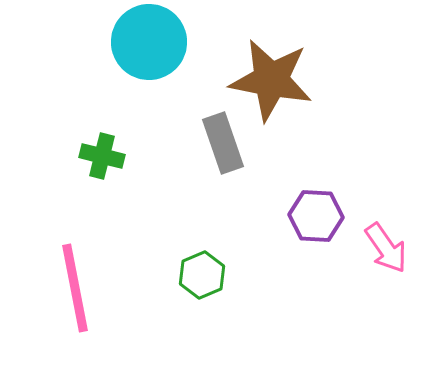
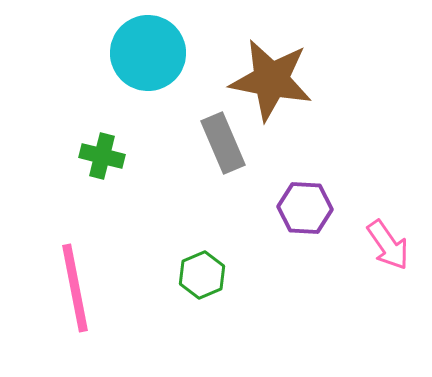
cyan circle: moved 1 px left, 11 px down
gray rectangle: rotated 4 degrees counterclockwise
purple hexagon: moved 11 px left, 8 px up
pink arrow: moved 2 px right, 3 px up
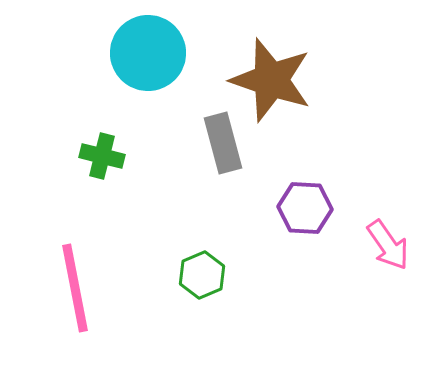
brown star: rotated 8 degrees clockwise
gray rectangle: rotated 8 degrees clockwise
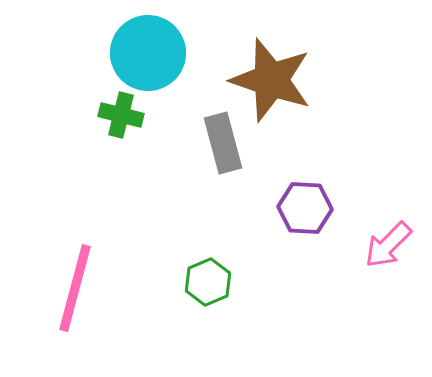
green cross: moved 19 px right, 41 px up
pink arrow: rotated 80 degrees clockwise
green hexagon: moved 6 px right, 7 px down
pink line: rotated 26 degrees clockwise
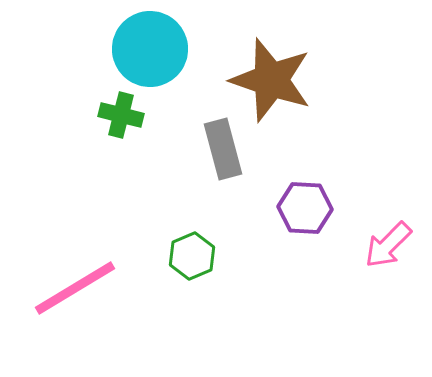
cyan circle: moved 2 px right, 4 px up
gray rectangle: moved 6 px down
green hexagon: moved 16 px left, 26 px up
pink line: rotated 44 degrees clockwise
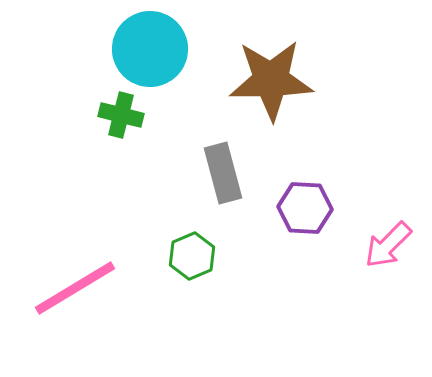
brown star: rotated 20 degrees counterclockwise
gray rectangle: moved 24 px down
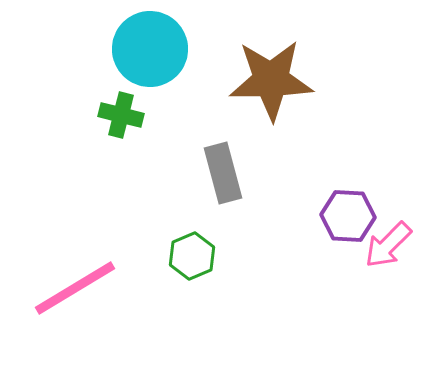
purple hexagon: moved 43 px right, 8 px down
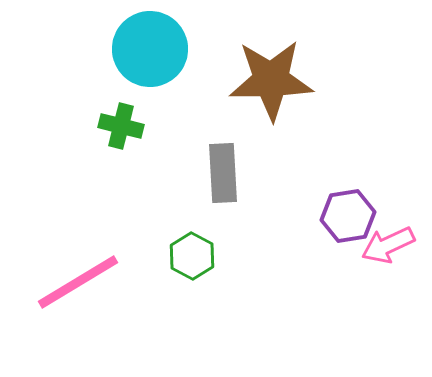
green cross: moved 11 px down
gray rectangle: rotated 12 degrees clockwise
purple hexagon: rotated 12 degrees counterclockwise
pink arrow: rotated 20 degrees clockwise
green hexagon: rotated 9 degrees counterclockwise
pink line: moved 3 px right, 6 px up
